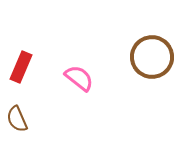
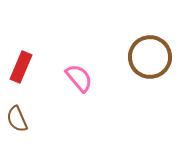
brown circle: moved 2 px left
pink semicircle: rotated 12 degrees clockwise
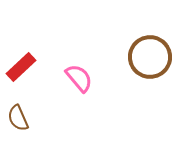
red rectangle: rotated 24 degrees clockwise
brown semicircle: moved 1 px right, 1 px up
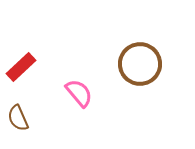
brown circle: moved 10 px left, 7 px down
pink semicircle: moved 15 px down
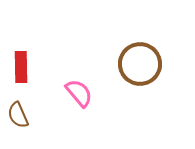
red rectangle: rotated 48 degrees counterclockwise
brown semicircle: moved 3 px up
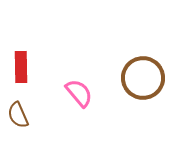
brown circle: moved 3 px right, 14 px down
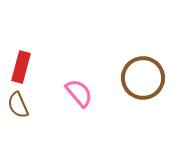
red rectangle: rotated 16 degrees clockwise
brown semicircle: moved 10 px up
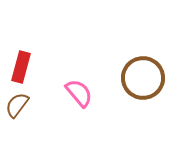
brown semicircle: moved 1 px left; rotated 60 degrees clockwise
